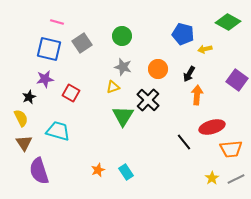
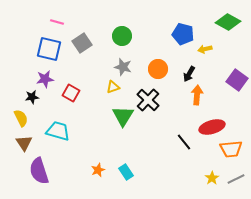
black star: moved 3 px right; rotated 16 degrees clockwise
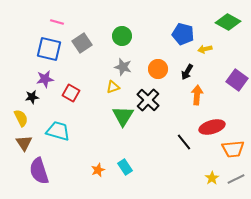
black arrow: moved 2 px left, 2 px up
orange trapezoid: moved 2 px right
cyan rectangle: moved 1 px left, 5 px up
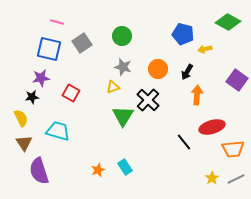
purple star: moved 4 px left, 1 px up
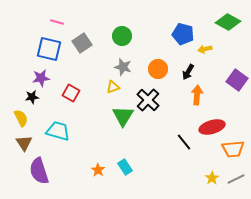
black arrow: moved 1 px right
orange star: rotated 16 degrees counterclockwise
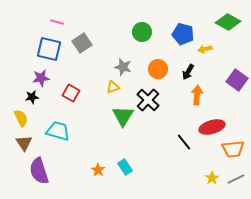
green circle: moved 20 px right, 4 px up
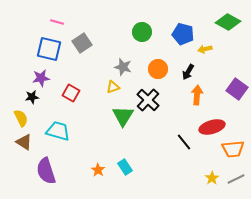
purple square: moved 9 px down
brown triangle: moved 1 px up; rotated 24 degrees counterclockwise
purple semicircle: moved 7 px right
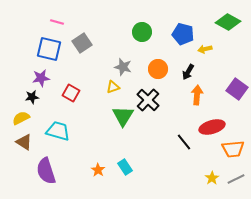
yellow semicircle: rotated 90 degrees counterclockwise
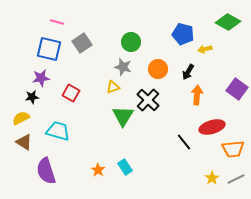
green circle: moved 11 px left, 10 px down
